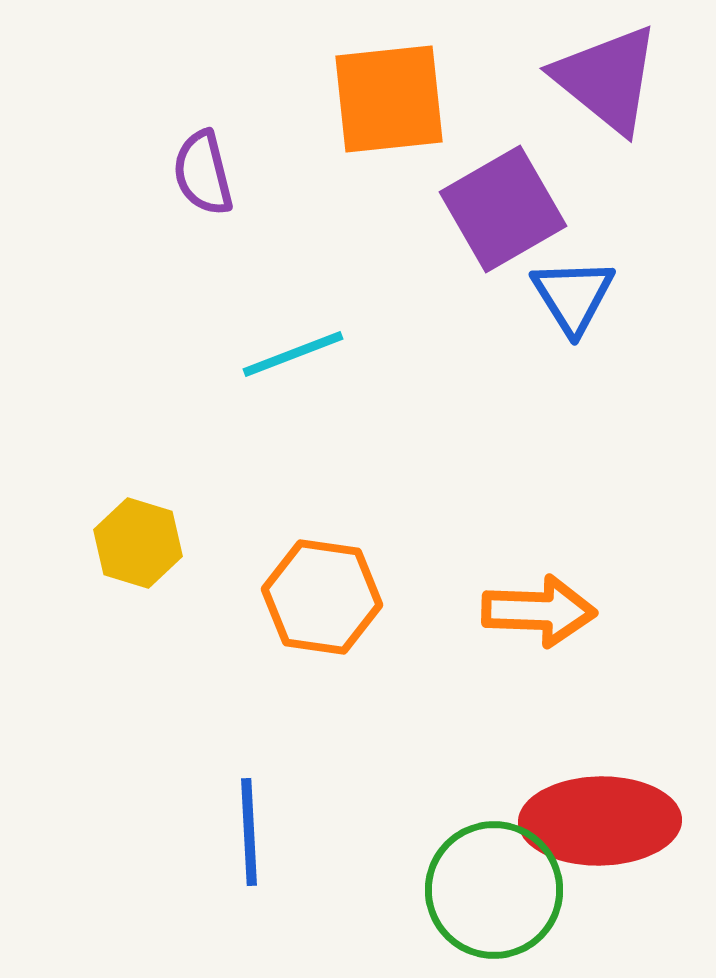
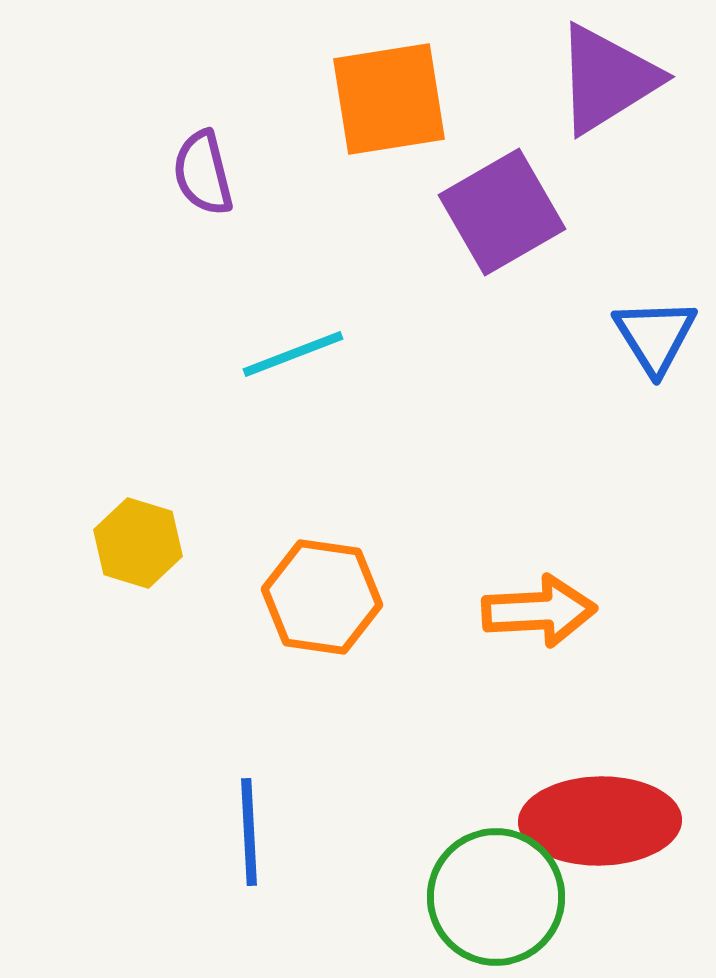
purple triangle: rotated 49 degrees clockwise
orange square: rotated 3 degrees counterclockwise
purple square: moved 1 px left, 3 px down
blue triangle: moved 82 px right, 40 px down
orange arrow: rotated 5 degrees counterclockwise
green circle: moved 2 px right, 7 px down
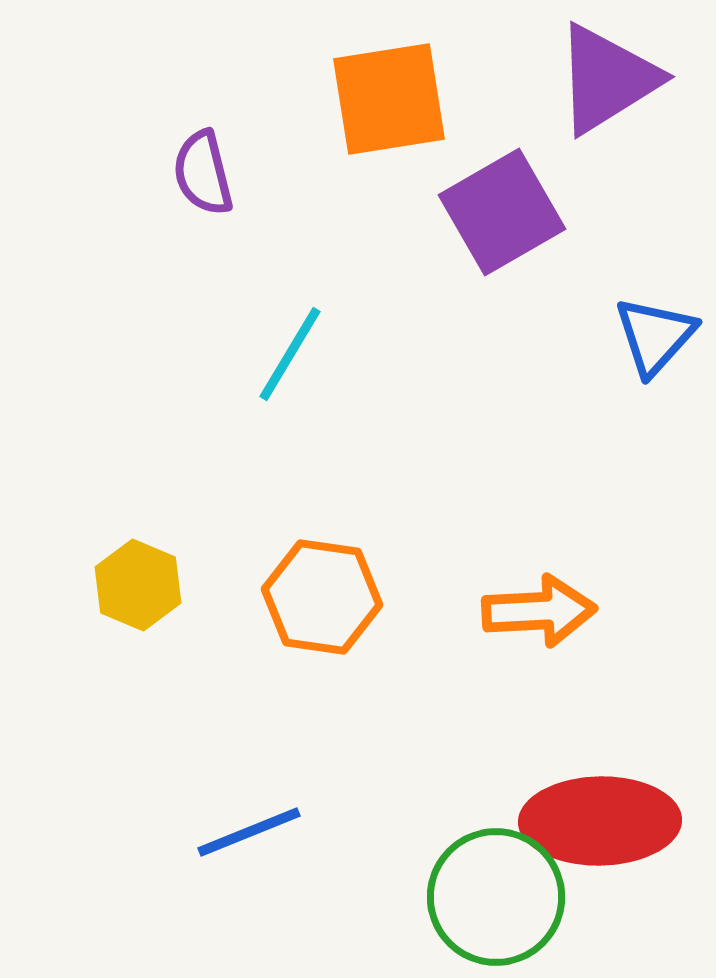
blue triangle: rotated 14 degrees clockwise
cyan line: moved 3 px left; rotated 38 degrees counterclockwise
yellow hexagon: moved 42 px down; rotated 6 degrees clockwise
blue line: rotated 71 degrees clockwise
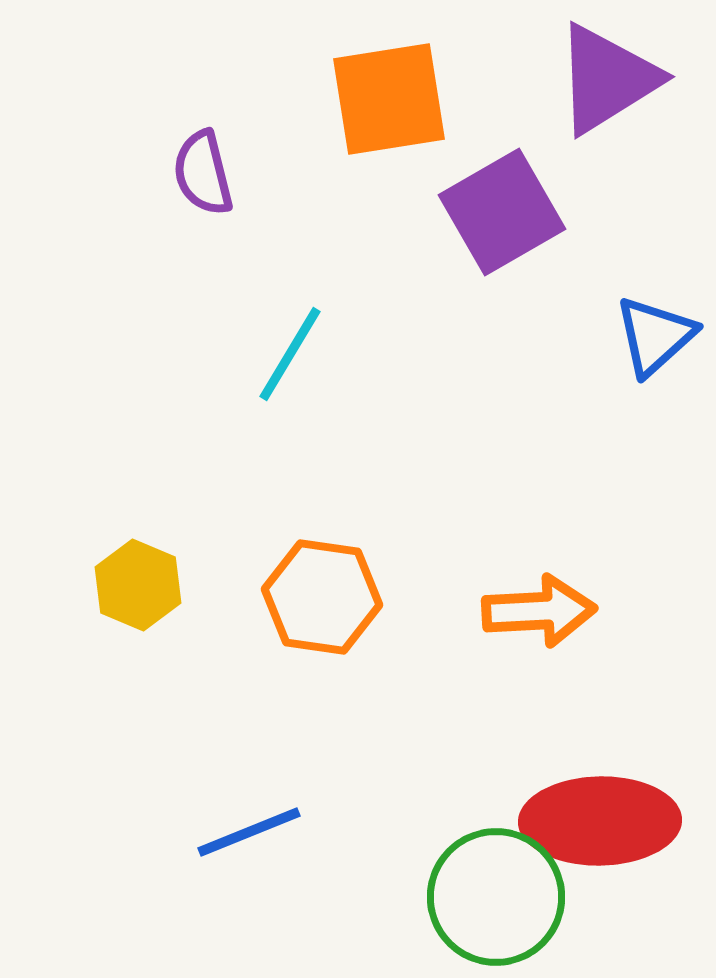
blue triangle: rotated 6 degrees clockwise
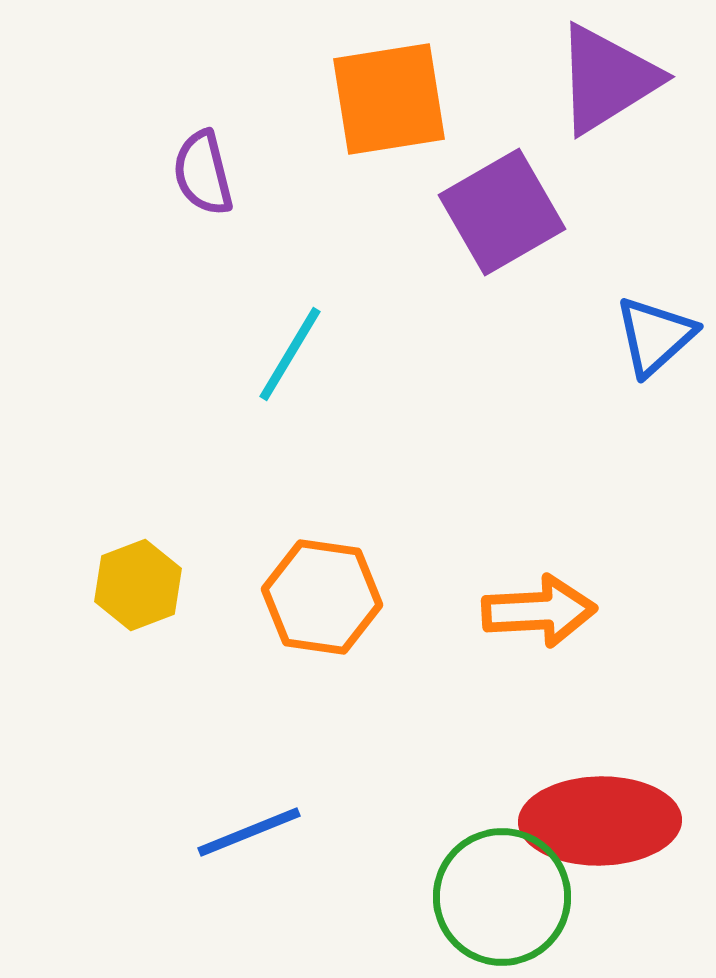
yellow hexagon: rotated 16 degrees clockwise
green circle: moved 6 px right
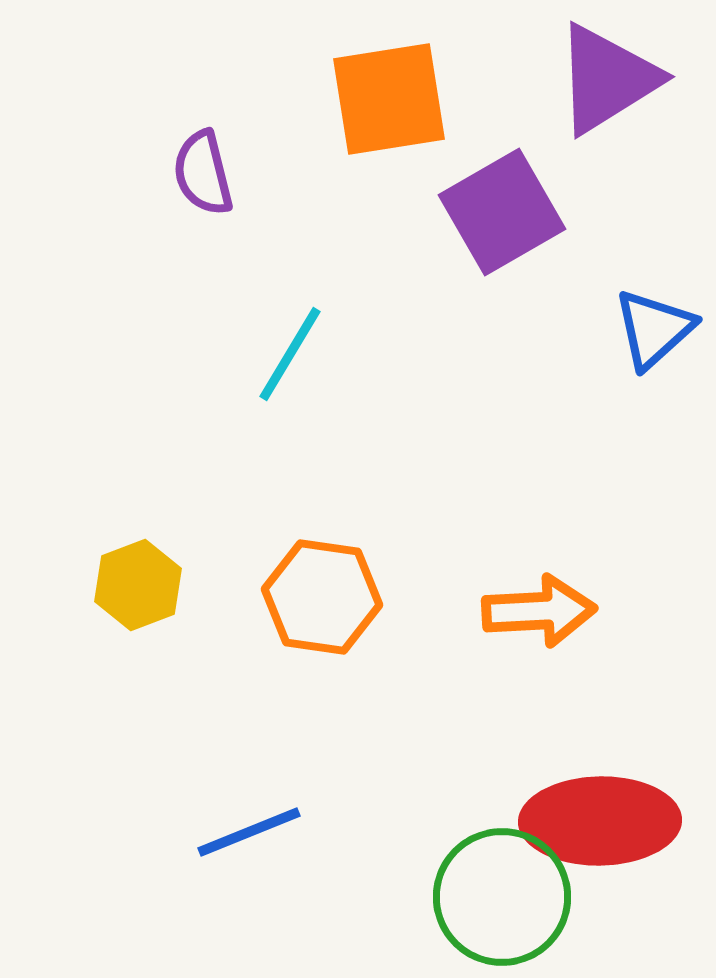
blue triangle: moved 1 px left, 7 px up
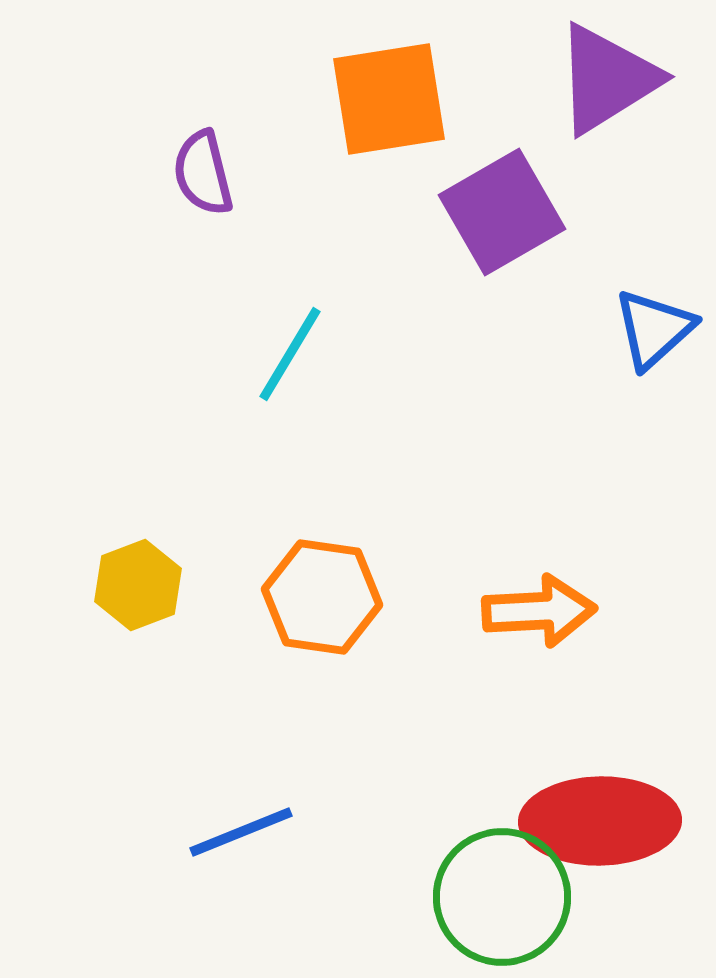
blue line: moved 8 px left
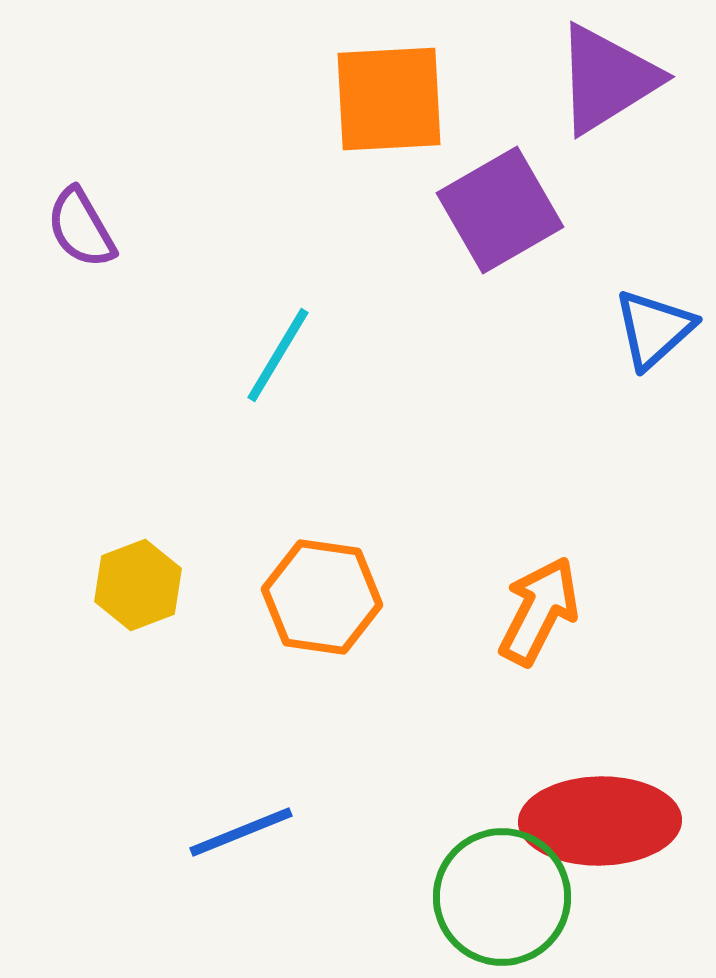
orange square: rotated 6 degrees clockwise
purple semicircle: moved 122 px left, 55 px down; rotated 16 degrees counterclockwise
purple square: moved 2 px left, 2 px up
cyan line: moved 12 px left, 1 px down
orange arrow: rotated 60 degrees counterclockwise
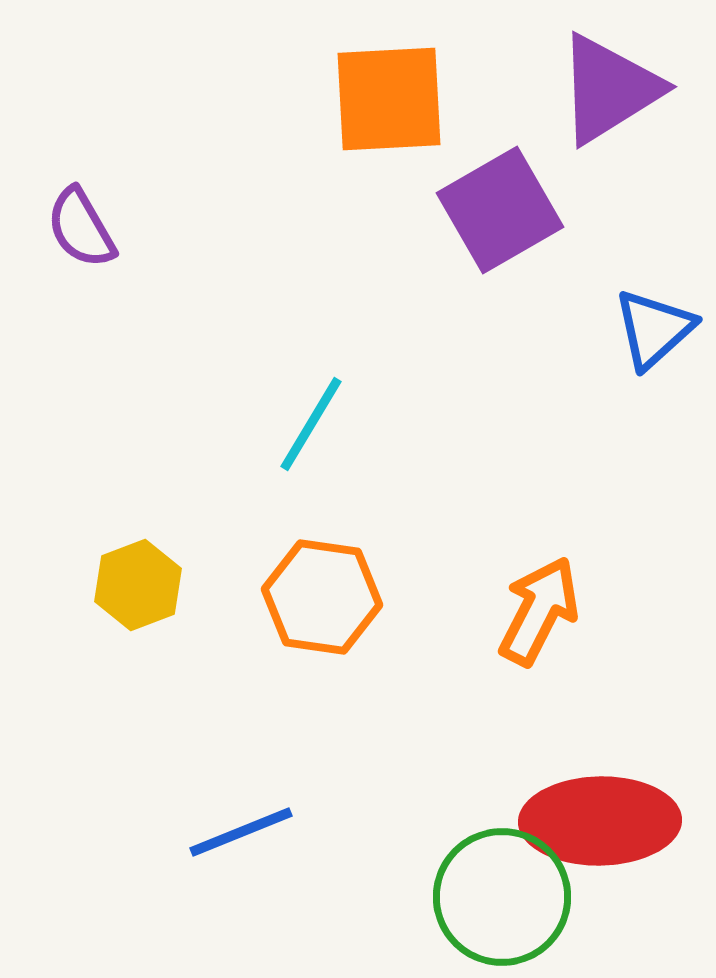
purple triangle: moved 2 px right, 10 px down
cyan line: moved 33 px right, 69 px down
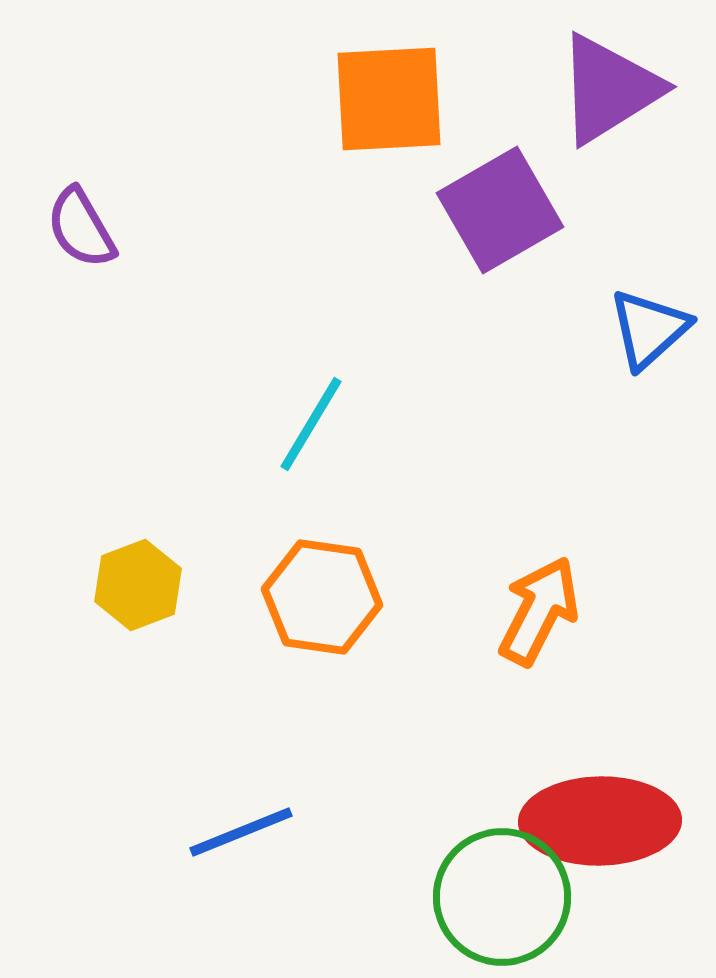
blue triangle: moved 5 px left
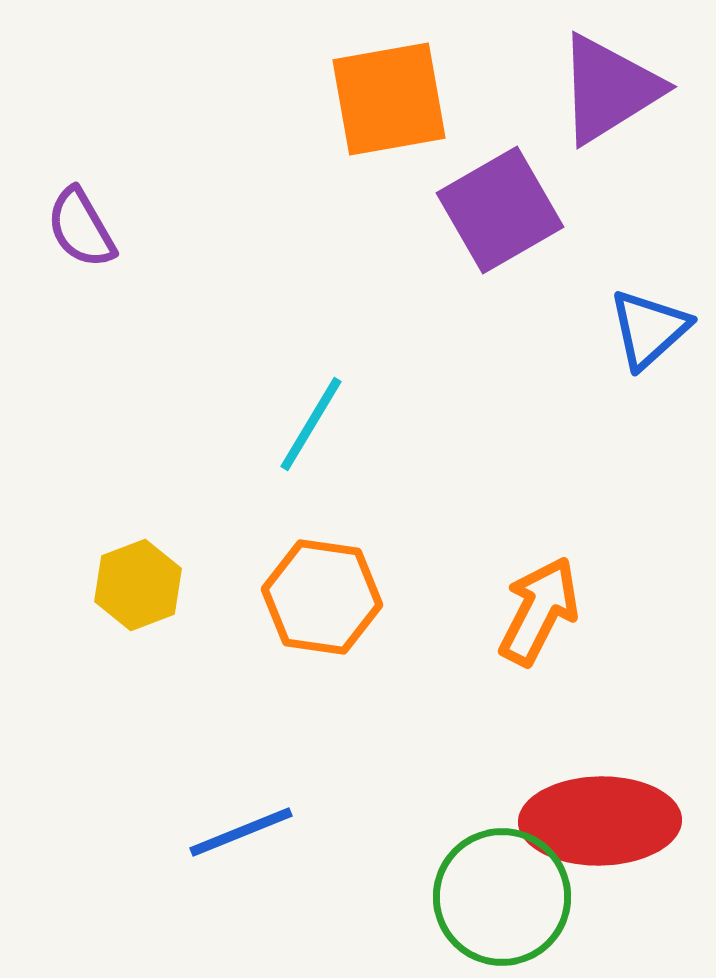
orange square: rotated 7 degrees counterclockwise
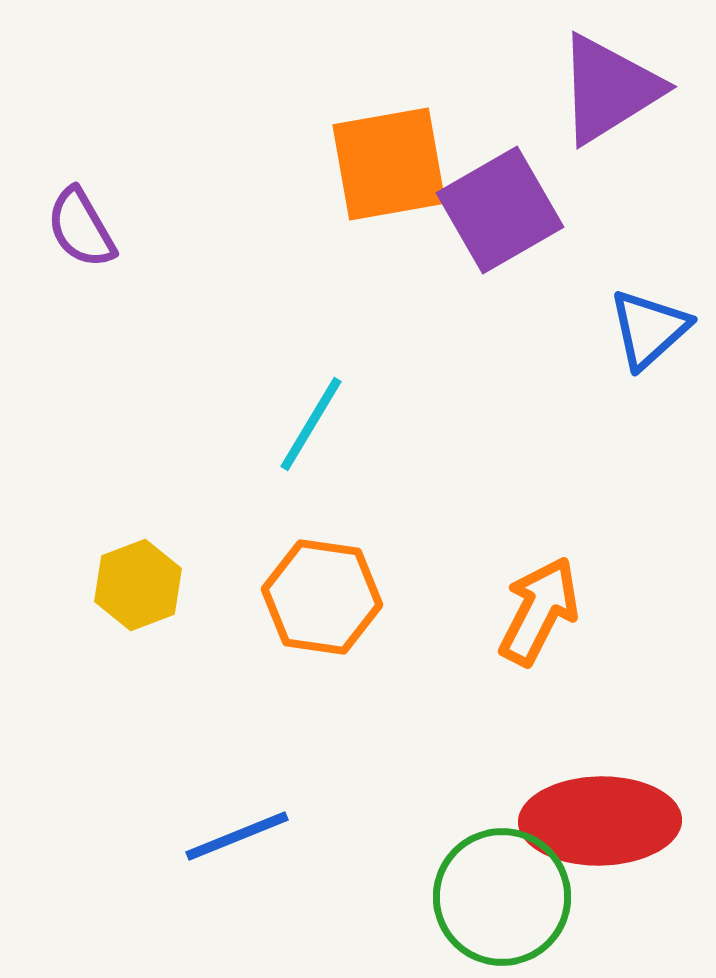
orange square: moved 65 px down
blue line: moved 4 px left, 4 px down
